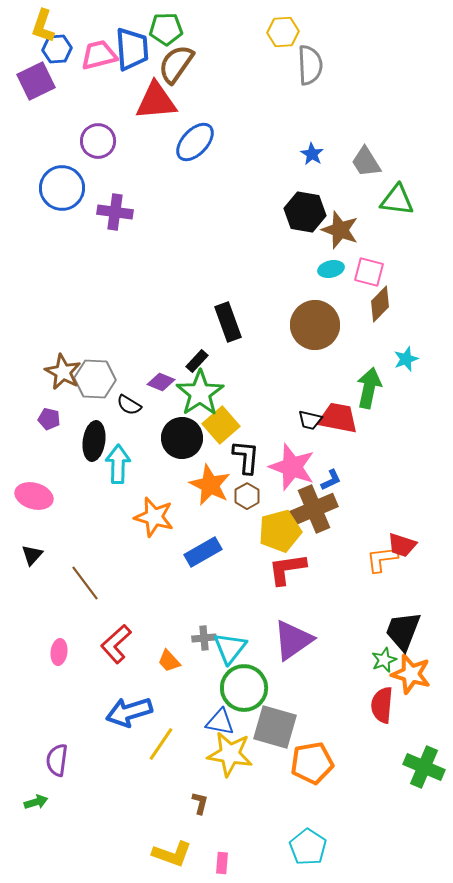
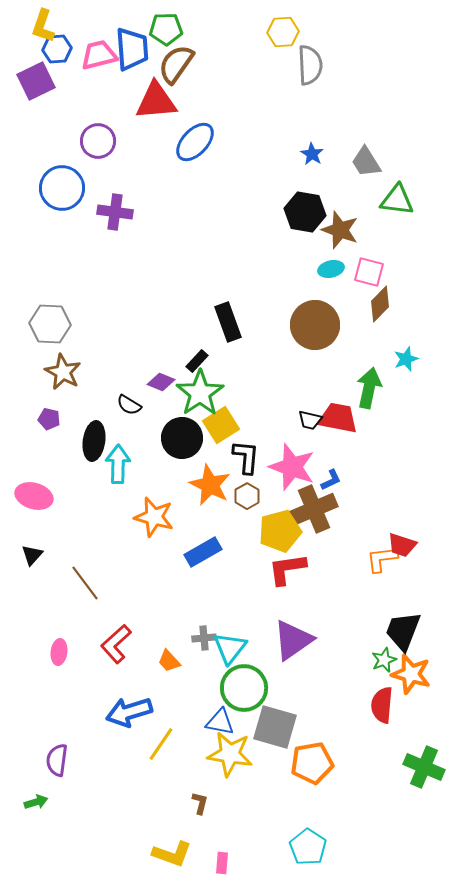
gray hexagon at (95, 379): moved 45 px left, 55 px up
yellow square at (221, 425): rotated 9 degrees clockwise
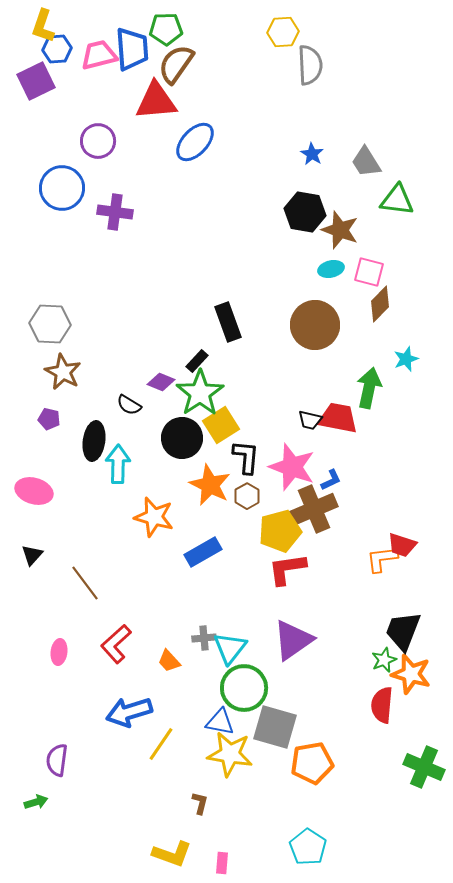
pink ellipse at (34, 496): moved 5 px up
